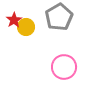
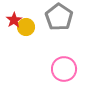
gray pentagon: rotated 8 degrees counterclockwise
pink circle: moved 2 px down
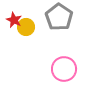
red star: rotated 14 degrees counterclockwise
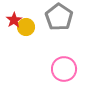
red star: rotated 14 degrees clockwise
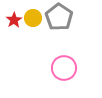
yellow circle: moved 7 px right, 9 px up
pink circle: moved 1 px up
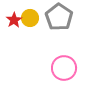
yellow circle: moved 3 px left
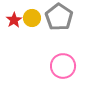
yellow circle: moved 2 px right
pink circle: moved 1 px left, 2 px up
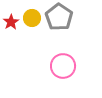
red star: moved 3 px left, 2 px down
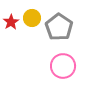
gray pentagon: moved 10 px down
